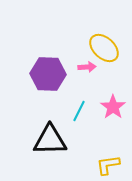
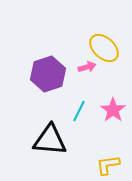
pink arrow: rotated 12 degrees counterclockwise
purple hexagon: rotated 20 degrees counterclockwise
pink star: moved 3 px down
black triangle: rotated 6 degrees clockwise
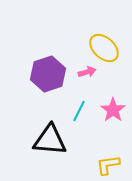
pink arrow: moved 5 px down
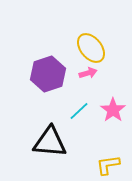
yellow ellipse: moved 13 px left; rotated 8 degrees clockwise
pink arrow: moved 1 px right, 1 px down
cyan line: rotated 20 degrees clockwise
black triangle: moved 2 px down
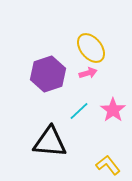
yellow L-shape: rotated 60 degrees clockwise
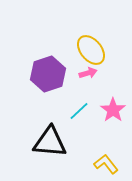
yellow ellipse: moved 2 px down
yellow L-shape: moved 2 px left, 1 px up
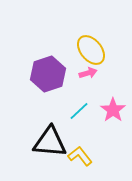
yellow L-shape: moved 26 px left, 8 px up
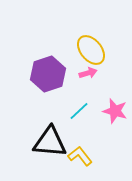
pink star: moved 2 px right, 1 px down; rotated 20 degrees counterclockwise
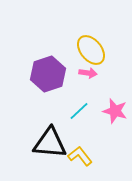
pink arrow: rotated 24 degrees clockwise
black triangle: moved 1 px down
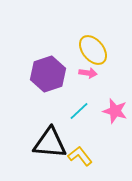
yellow ellipse: moved 2 px right
